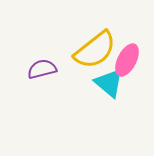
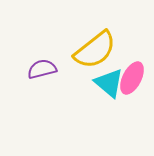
pink ellipse: moved 5 px right, 18 px down
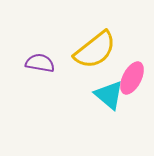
purple semicircle: moved 2 px left, 6 px up; rotated 24 degrees clockwise
cyan triangle: moved 12 px down
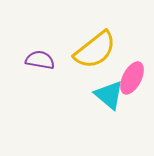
purple semicircle: moved 3 px up
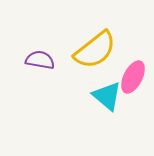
pink ellipse: moved 1 px right, 1 px up
cyan triangle: moved 2 px left, 1 px down
